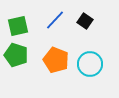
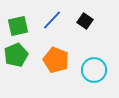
blue line: moved 3 px left
green pentagon: rotated 30 degrees clockwise
cyan circle: moved 4 px right, 6 px down
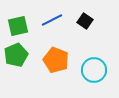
blue line: rotated 20 degrees clockwise
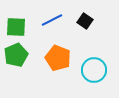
green square: moved 2 px left, 1 px down; rotated 15 degrees clockwise
orange pentagon: moved 2 px right, 2 px up
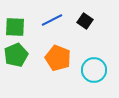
green square: moved 1 px left
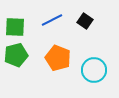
green pentagon: rotated 10 degrees clockwise
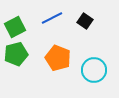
blue line: moved 2 px up
green square: rotated 30 degrees counterclockwise
green pentagon: moved 1 px up
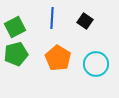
blue line: rotated 60 degrees counterclockwise
orange pentagon: rotated 10 degrees clockwise
cyan circle: moved 2 px right, 6 px up
